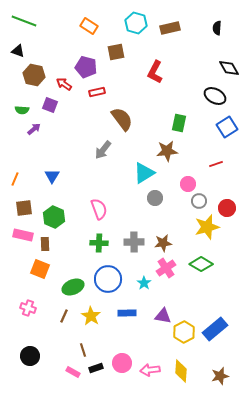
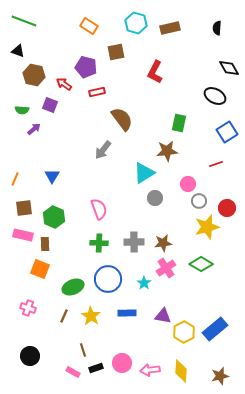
blue square at (227, 127): moved 5 px down
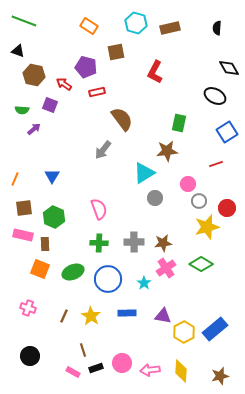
green ellipse at (73, 287): moved 15 px up
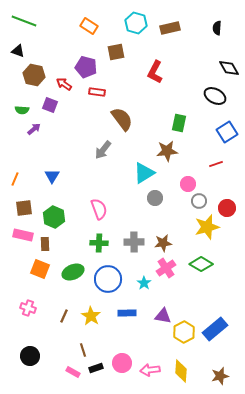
red rectangle at (97, 92): rotated 21 degrees clockwise
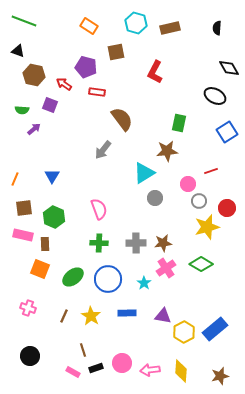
red line at (216, 164): moved 5 px left, 7 px down
gray cross at (134, 242): moved 2 px right, 1 px down
green ellipse at (73, 272): moved 5 px down; rotated 15 degrees counterclockwise
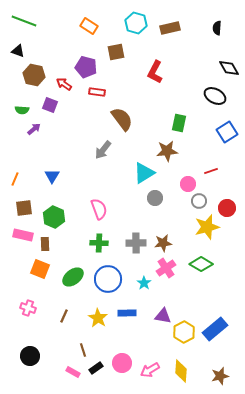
yellow star at (91, 316): moved 7 px right, 2 px down
black rectangle at (96, 368): rotated 16 degrees counterclockwise
pink arrow at (150, 370): rotated 24 degrees counterclockwise
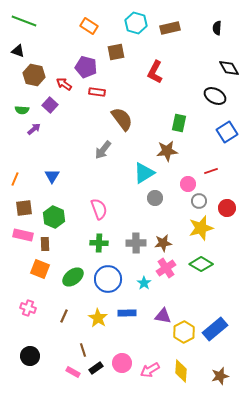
purple square at (50, 105): rotated 21 degrees clockwise
yellow star at (207, 227): moved 6 px left, 1 px down
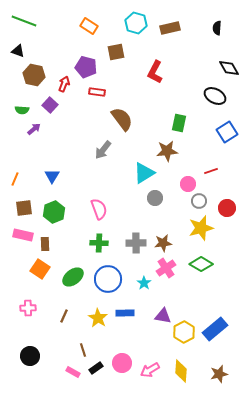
red arrow at (64, 84): rotated 77 degrees clockwise
green hexagon at (54, 217): moved 5 px up; rotated 15 degrees clockwise
orange square at (40, 269): rotated 12 degrees clockwise
pink cross at (28, 308): rotated 21 degrees counterclockwise
blue rectangle at (127, 313): moved 2 px left
brown star at (220, 376): moved 1 px left, 2 px up
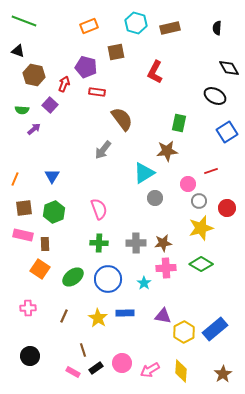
orange rectangle at (89, 26): rotated 54 degrees counterclockwise
pink cross at (166, 268): rotated 30 degrees clockwise
brown star at (219, 374): moved 4 px right; rotated 18 degrees counterclockwise
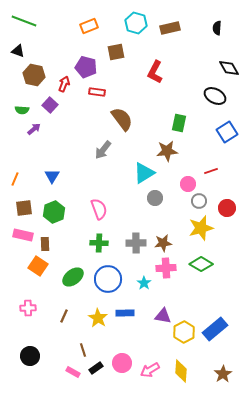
orange square at (40, 269): moved 2 px left, 3 px up
